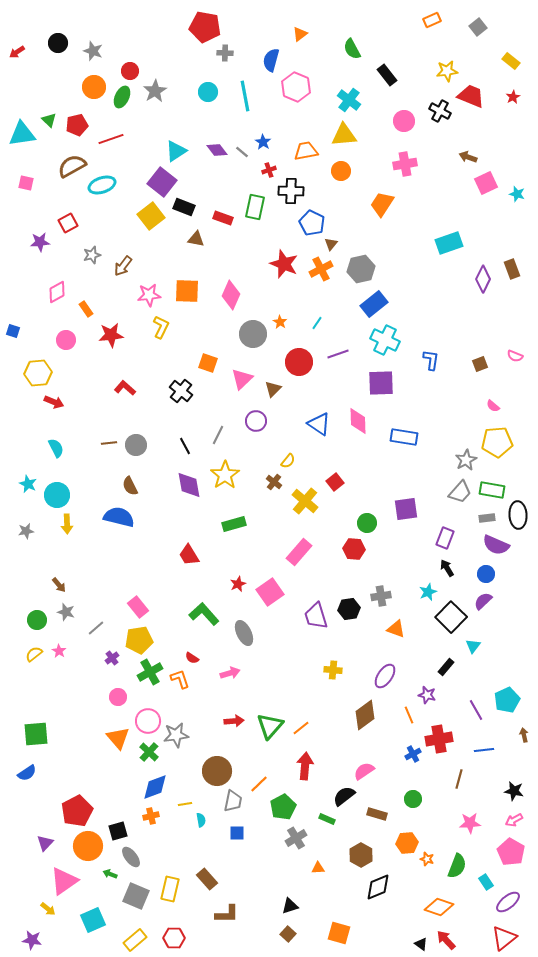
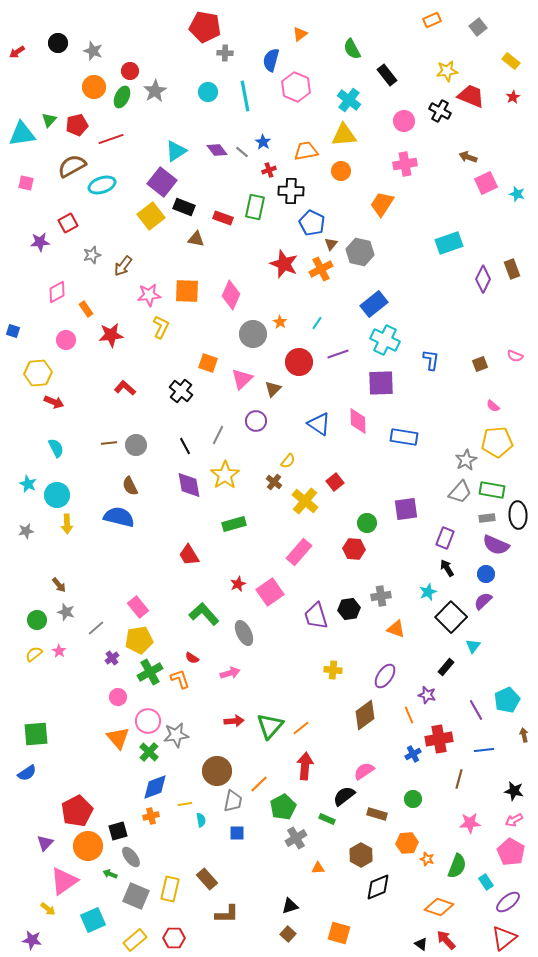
green triangle at (49, 120): rotated 28 degrees clockwise
gray hexagon at (361, 269): moved 1 px left, 17 px up; rotated 24 degrees clockwise
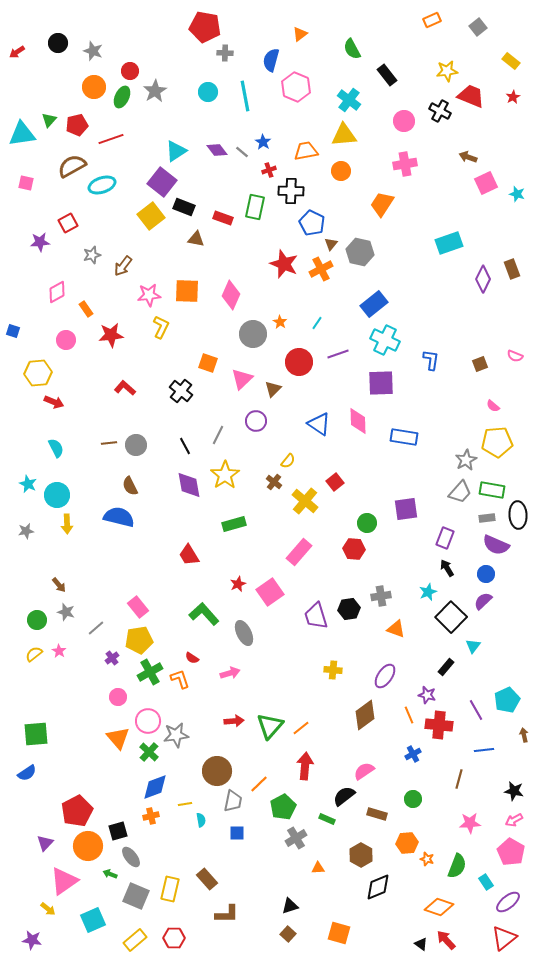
red cross at (439, 739): moved 14 px up; rotated 16 degrees clockwise
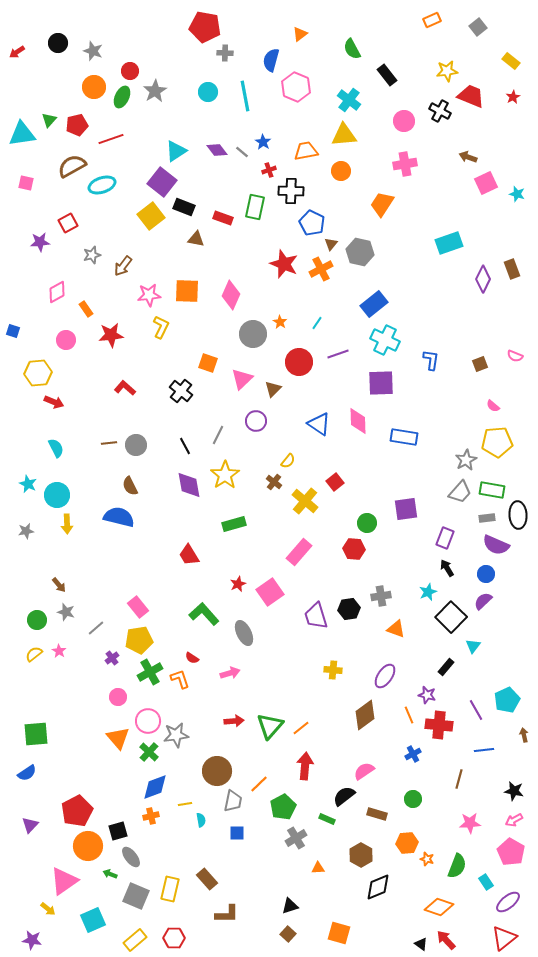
purple triangle at (45, 843): moved 15 px left, 18 px up
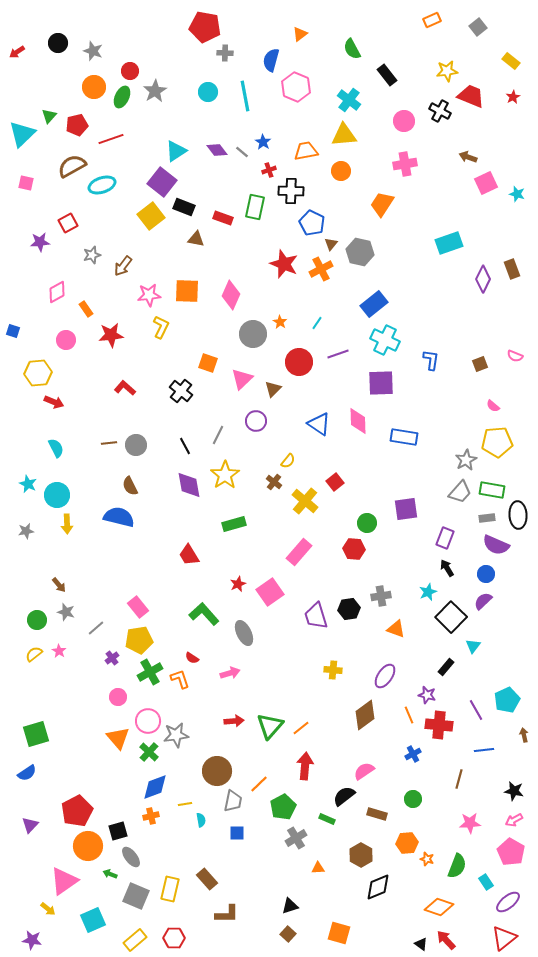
green triangle at (49, 120): moved 4 px up
cyan triangle at (22, 134): rotated 36 degrees counterclockwise
green square at (36, 734): rotated 12 degrees counterclockwise
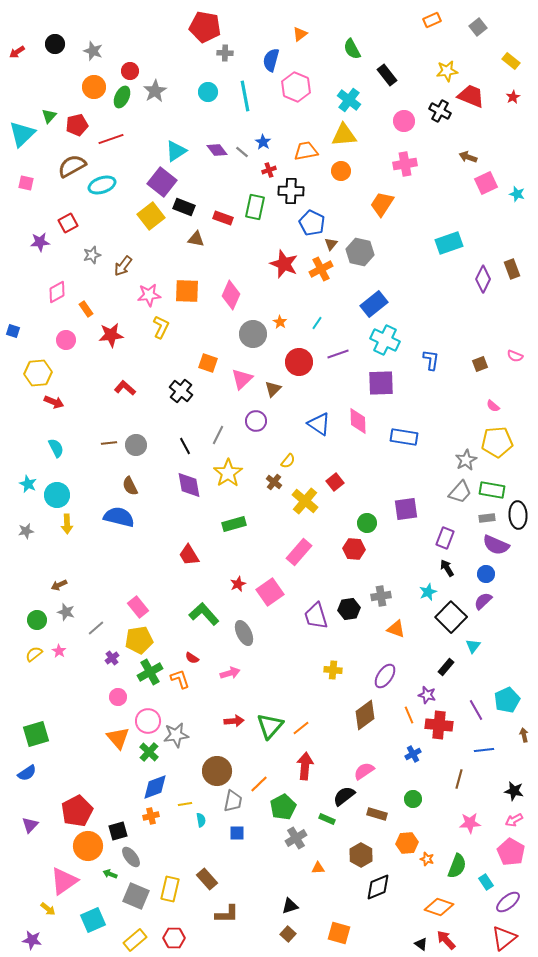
black circle at (58, 43): moved 3 px left, 1 px down
yellow star at (225, 475): moved 3 px right, 2 px up
brown arrow at (59, 585): rotated 105 degrees clockwise
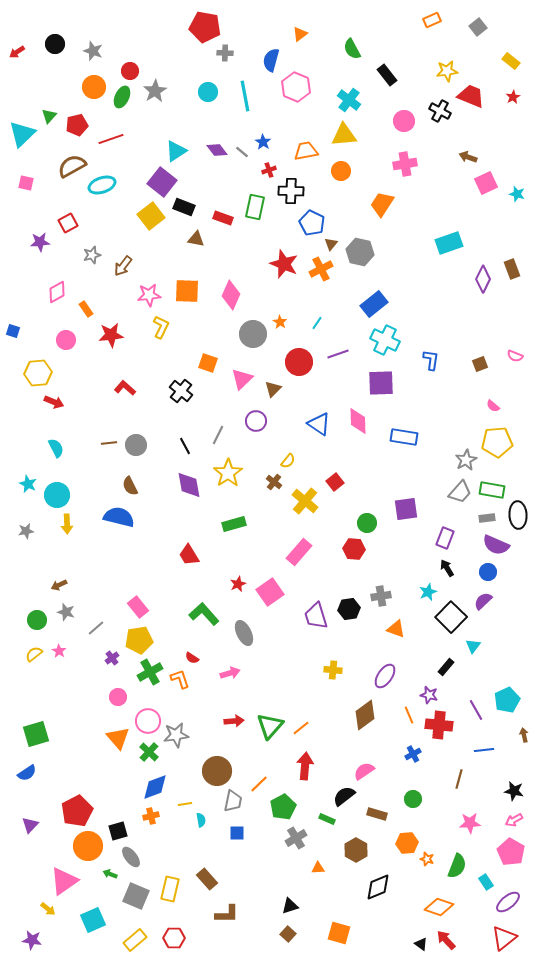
blue circle at (486, 574): moved 2 px right, 2 px up
purple star at (427, 695): moved 2 px right
brown hexagon at (361, 855): moved 5 px left, 5 px up
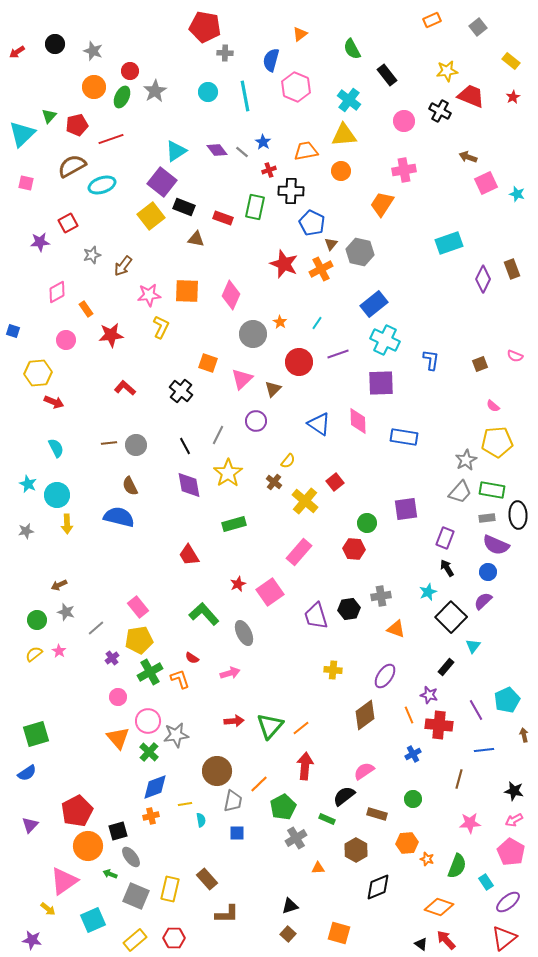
pink cross at (405, 164): moved 1 px left, 6 px down
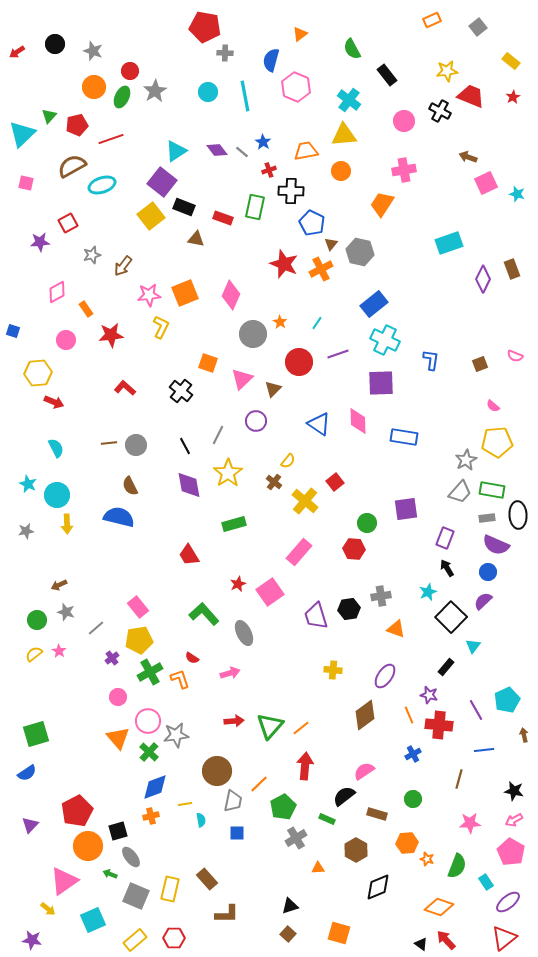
orange square at (187, 291): moved 2 px left, 2 px down; rotated 24 degrees counterclockwise
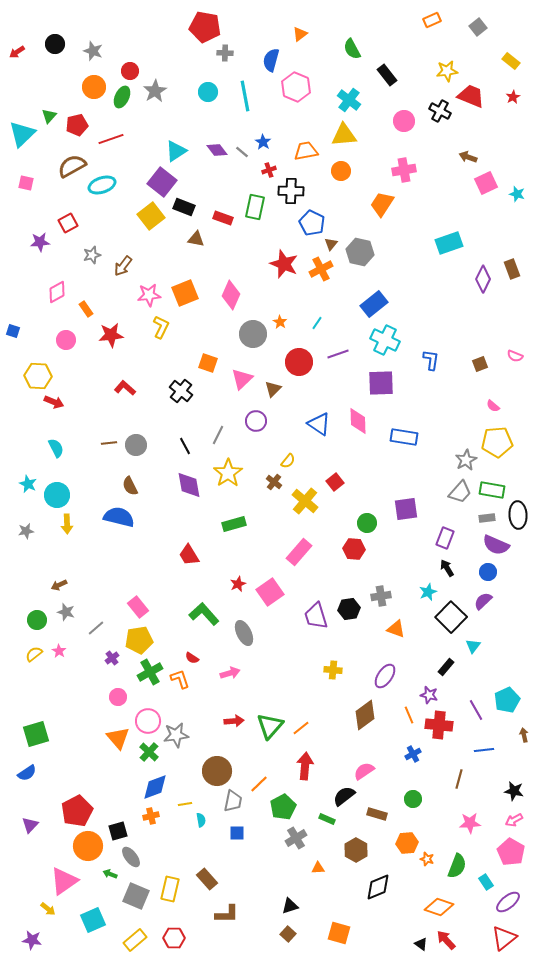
yellow hexagon at (38, 373): moved 3 px down; rotated 8 degrees clockwise
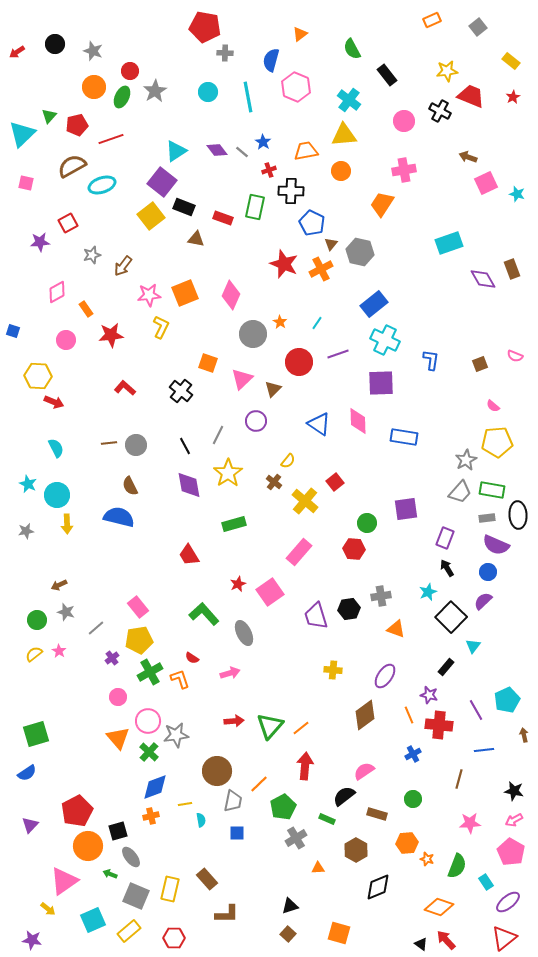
cyan line at (245, 96): moved 3 px right, 1 px down
purple diamond at (483, 279): rotated 56 degrees counterclockwise
yellow rectangle at (135, 940): moved 6 px left, 9 px up
